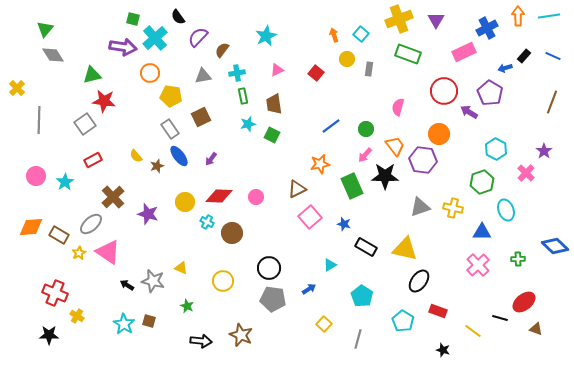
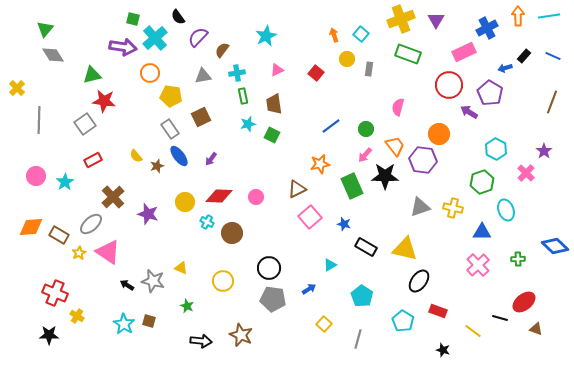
yellow cross at (399, 19): moved 2 px right
red circle at (444, 91): moved 5 px right, 6 px up
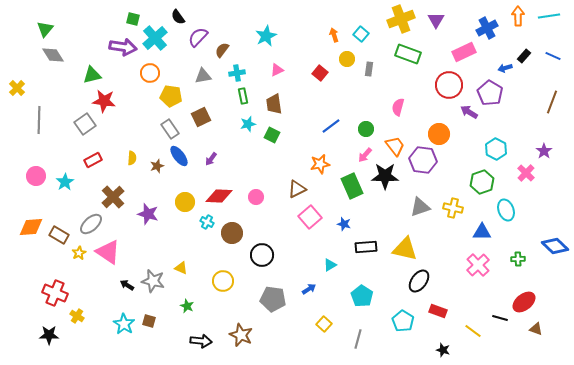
red square at (316, 73): moved 4 px right
yellow semicircle at (136, 156): moved 4 px left, 2 px down; rotated 136 degrees counterclockwise
black rectangle at (366, 247): rotated 35 degrees counterclockwise
black circle at (269, 268): moved 7 px left, 13 px up
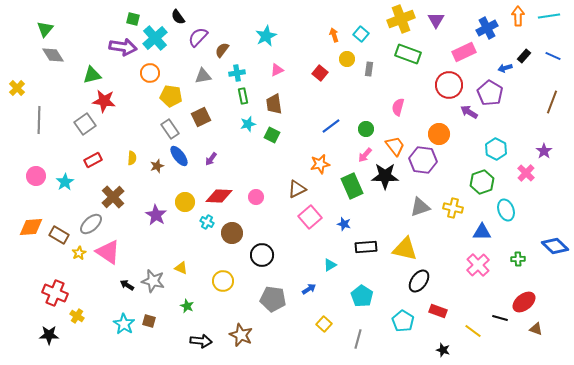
purple star at (148, 214): moved 8 px right, 1 px down; rotated 15 degrees clockwise
